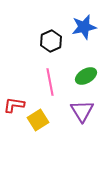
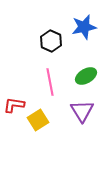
black hexagon: rotated 10 degrees counterclockwise
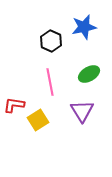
green ellipse: moved 3 px right, 2 px up
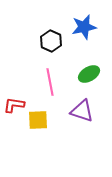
purple triangle: rotated 40 degrees counterclockwise
yellow square: rotated 30 degrees clockwise
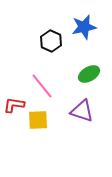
pink line: moved 8 px left, 4 px down; rotated 28 degrees counterclockwise
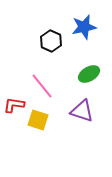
yellow square: rotated 20 degrees clockwise
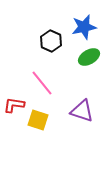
green ellipse: moved 17 px up
pink line: moved 3 px up
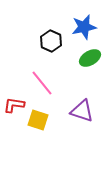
green ellipse: moved 1 px right, 1 px down
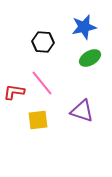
black hexagon: moved 8 px left, 1 px down; rotated 20 degrees counterclockwise
red L-shape: moved 13 px up
yellow square: rotated 25 degrees counterclockwise
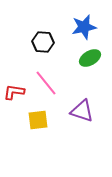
pink line: moved 4 px right
